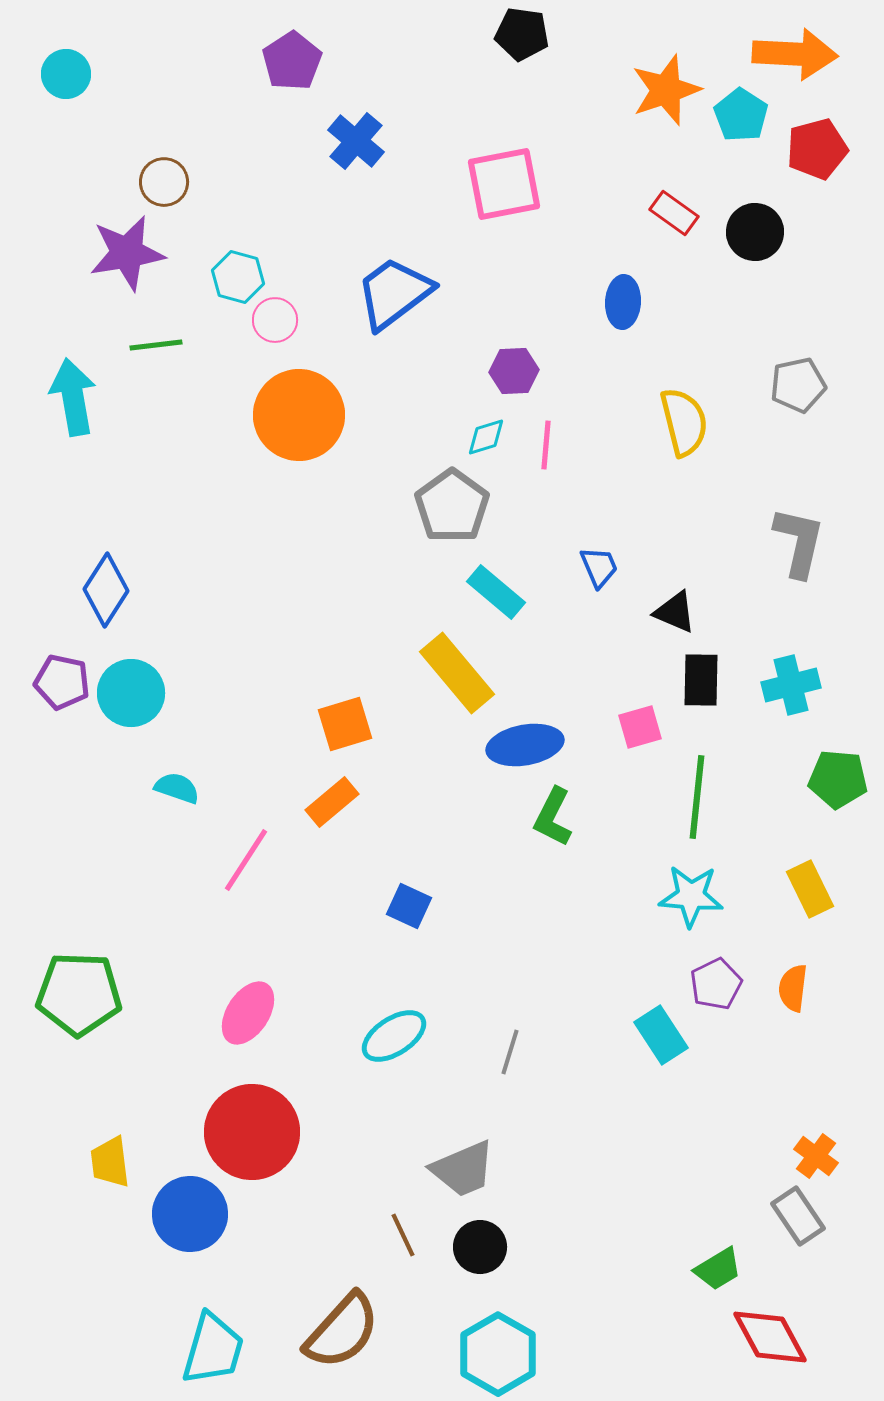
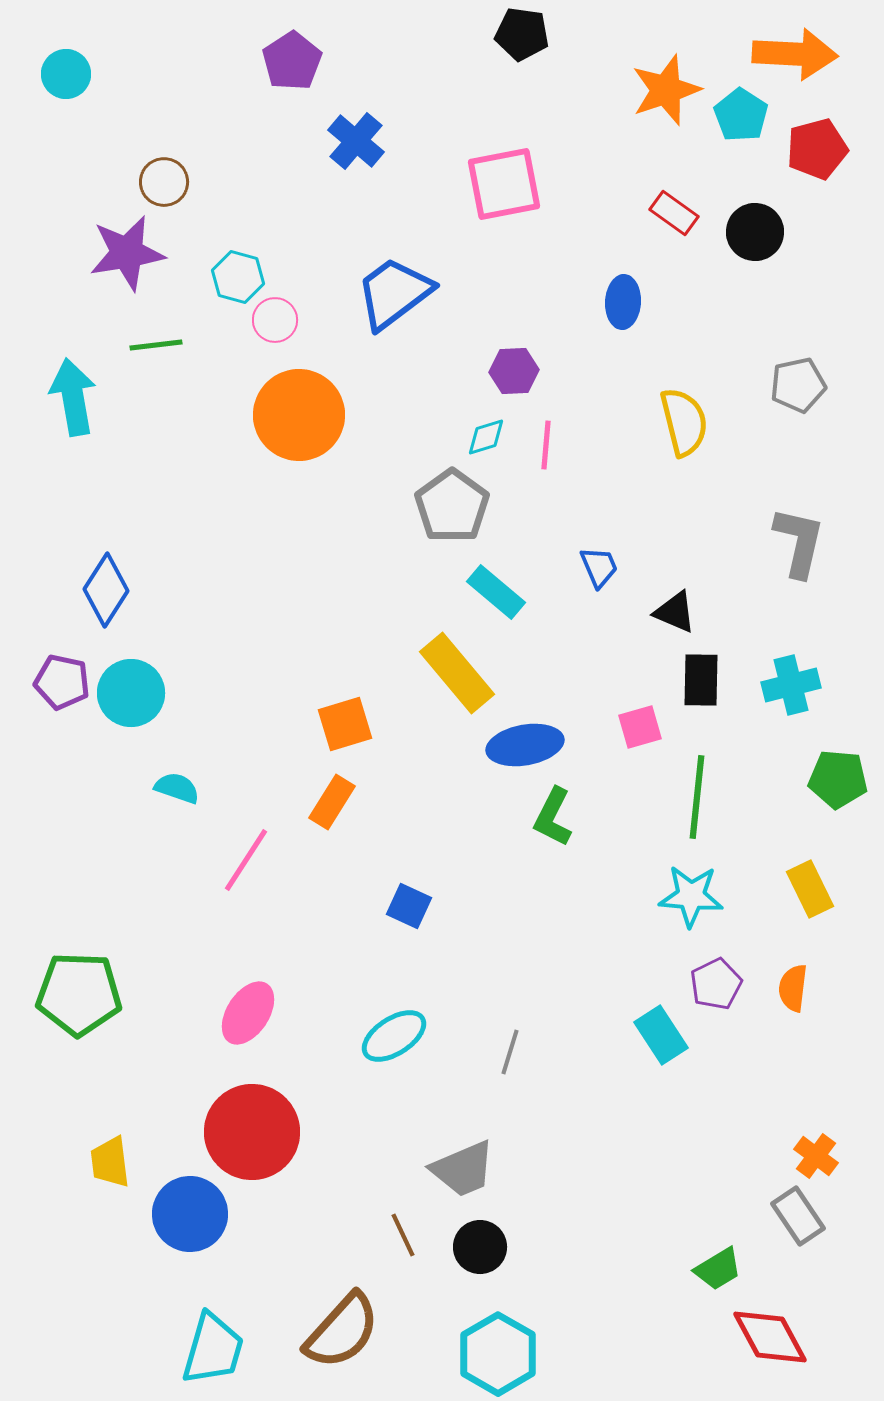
orange rectangle at (332, 802): rotated 18 degrees counterclockwise
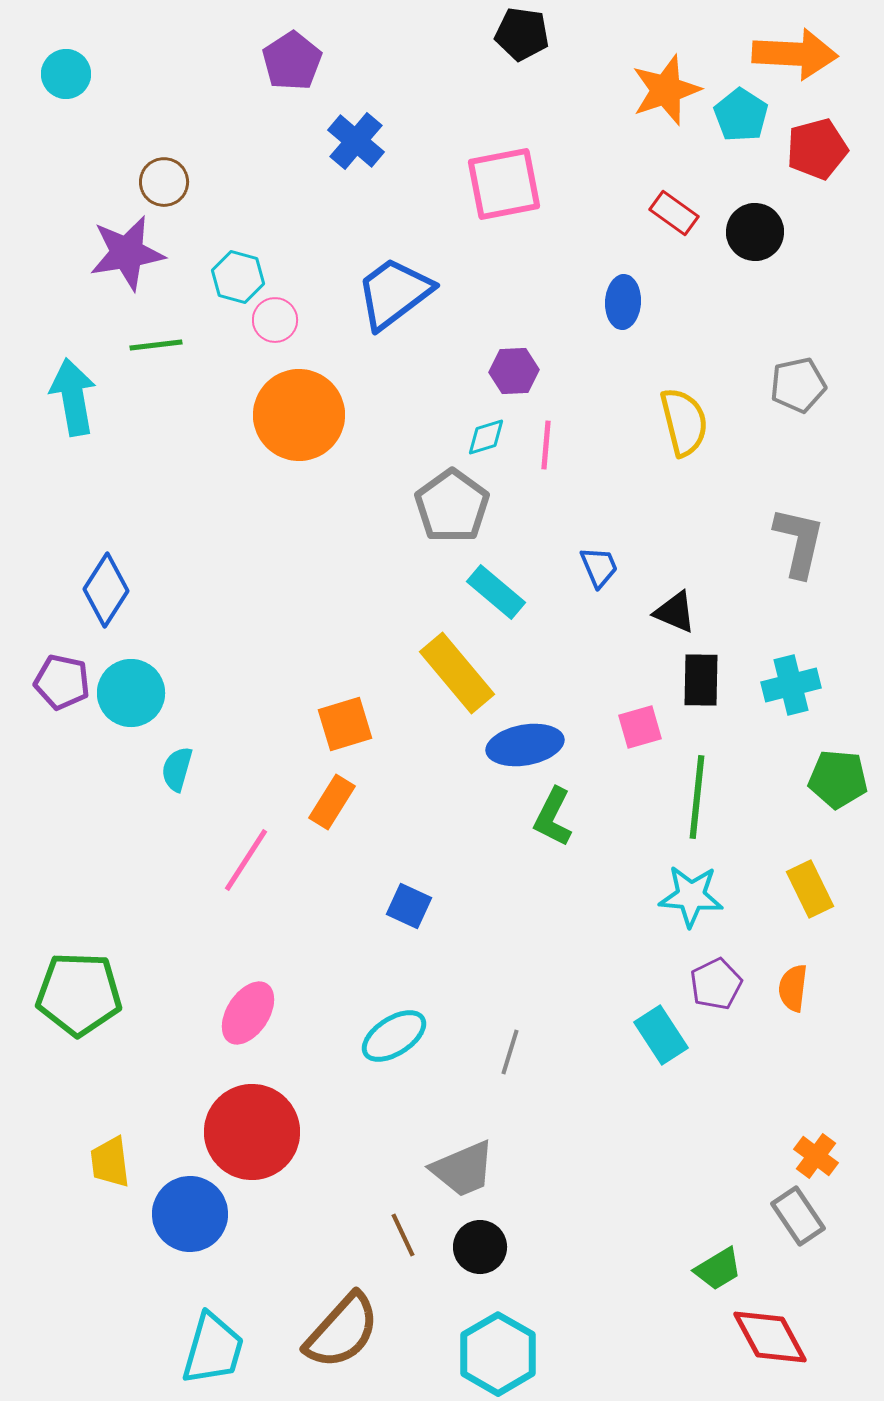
cyan semicircle at (177, 788): moved 19 px up; rotated 93 degrees counterclockwise
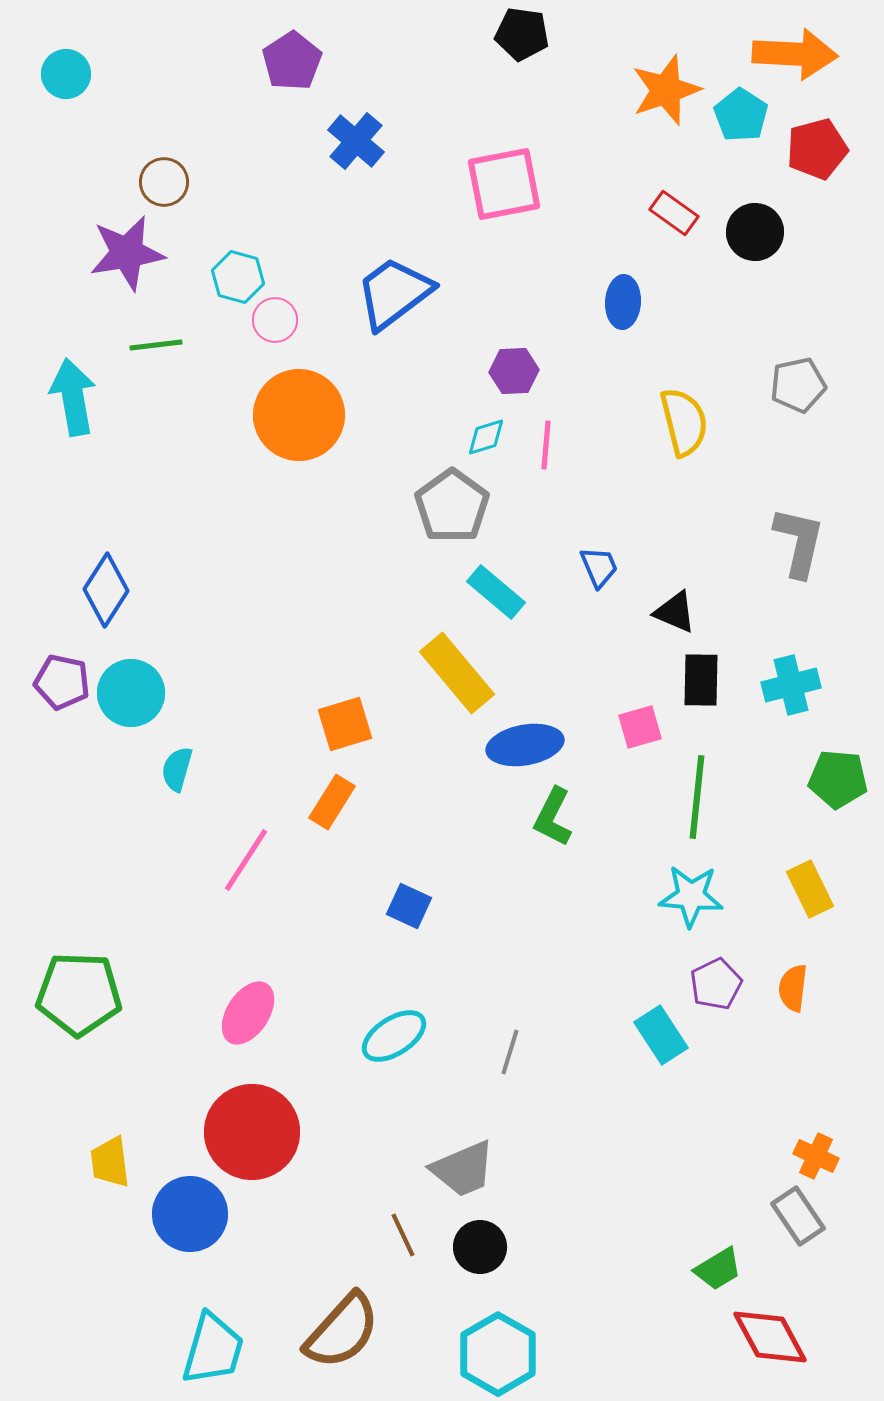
orange cross at (816, 1156): rotated 12 degrees counterclockwise
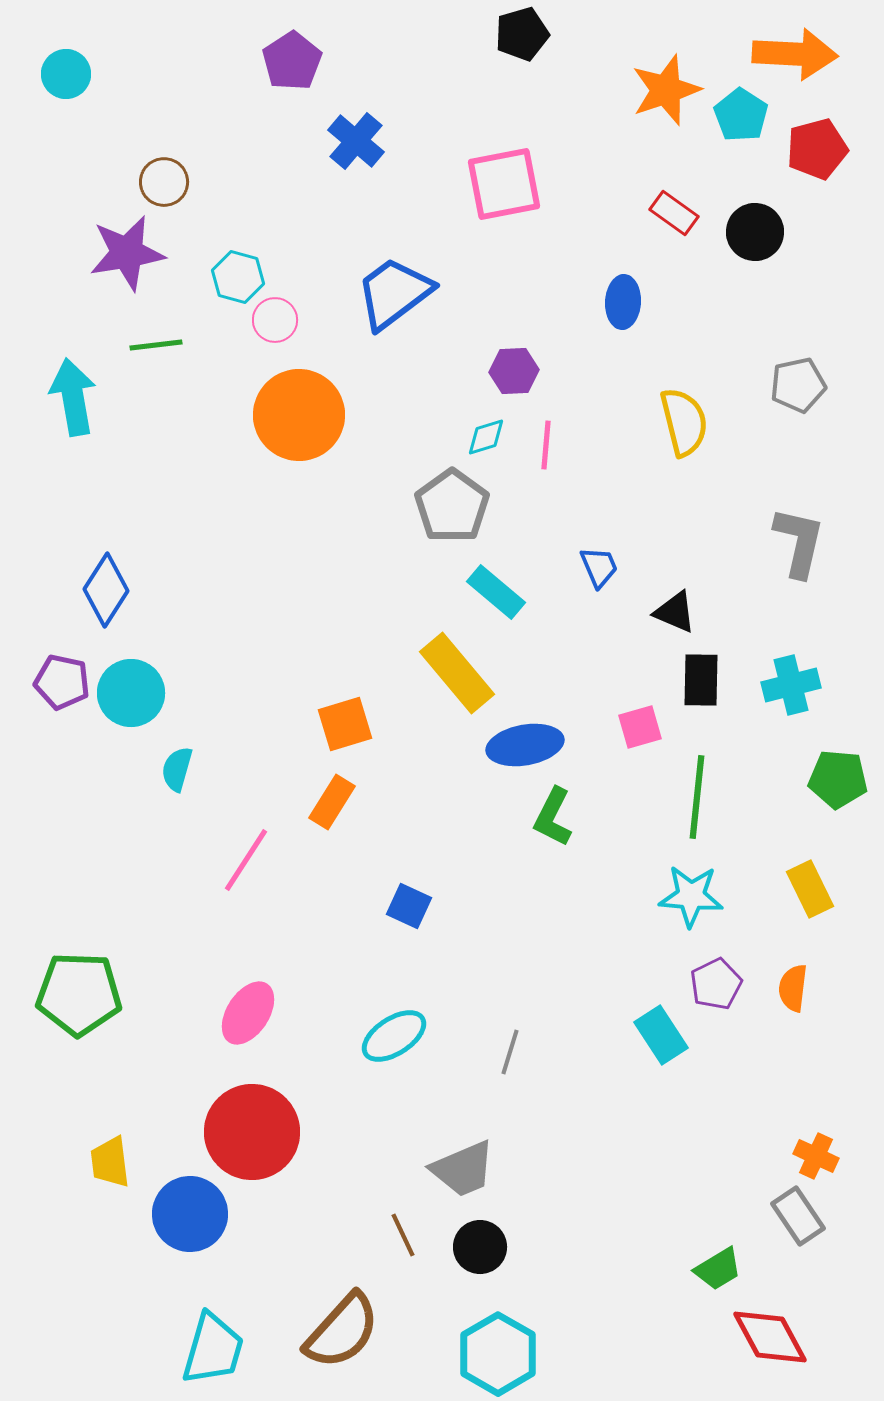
black pentagon at (522, 34): rotated 24 degrees counterclockwise
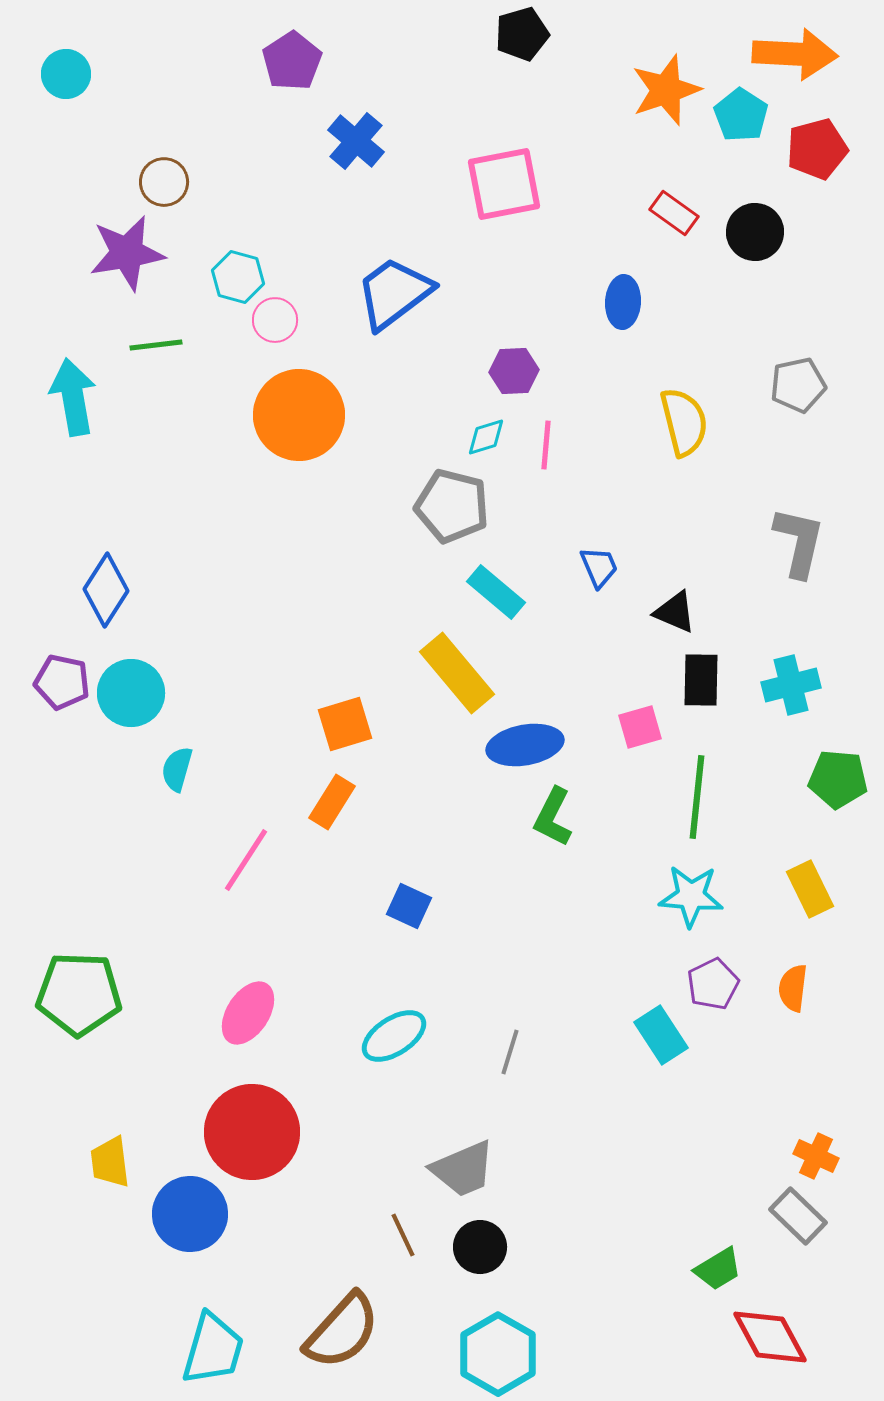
gray pentagon at (452, 506): rotated 22 degrees counterclockwise
purple pentagon at (716, 984): moved 3 px left
gray rectangle at (798, 1216): rotated 12 degrees counterclockwise
